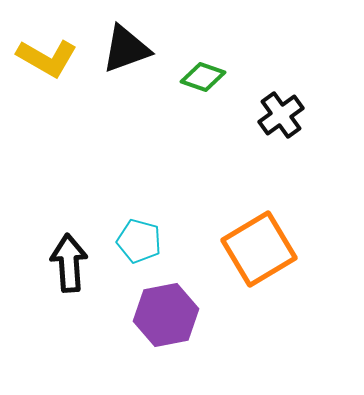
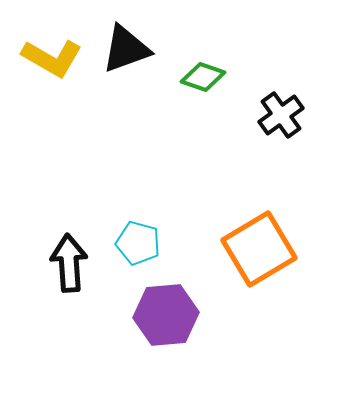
yellow L-shape: moved 5 px right
cyan pentagon: moved 1 px left, 2 px down
purple hexagon: rotated 6 degrees clockwise
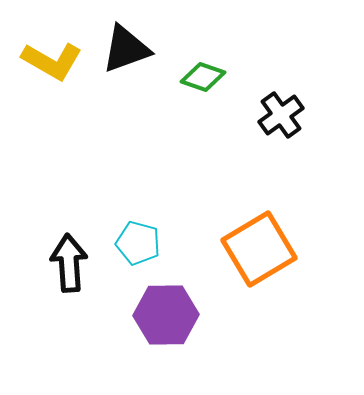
yellow L-shape: moved 3 px down
purple hexagon: rotated 4 degrees clockwise
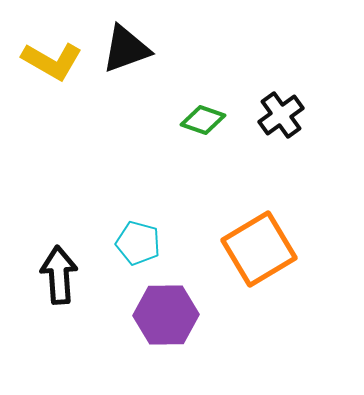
green diamond: moved 43 px down
black arrow: moved 10 px left, 12 px down
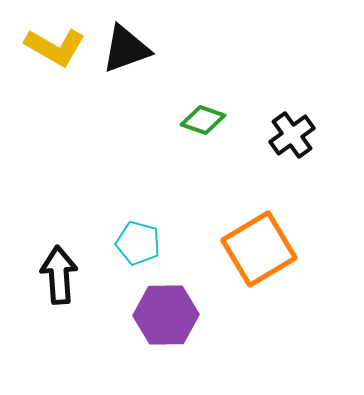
yellow L-shape: moved 3 px right, 14 px up
black cross: moved 11 px right, 20 px down
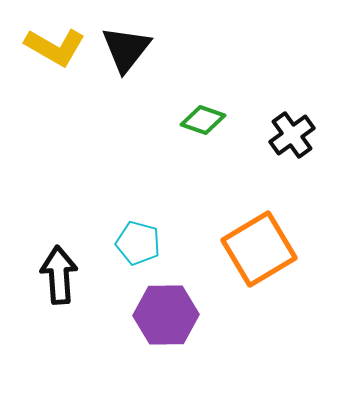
black triangle: rotated 32 degrees counterclockwise
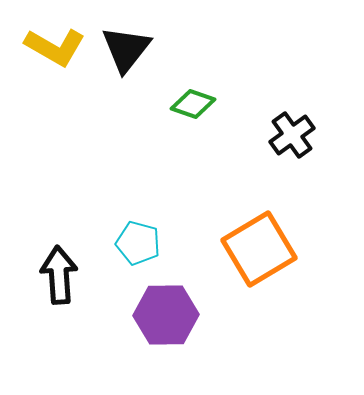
green diamond: moved 10 px left, 16 px up
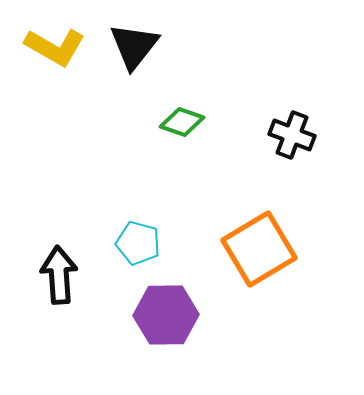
black triangle: moved 8 px right, 3 px up
green diamond: moved 11 px left, 18 px down
black cross: rotated 33 degrees counterclockwise
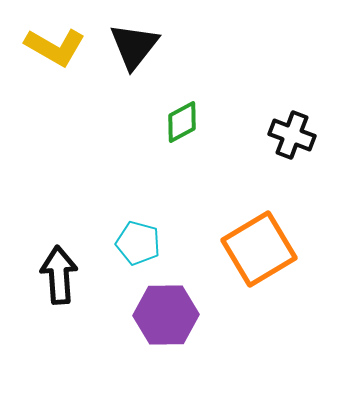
green diamond: rotated 48 degrees counterclockwise
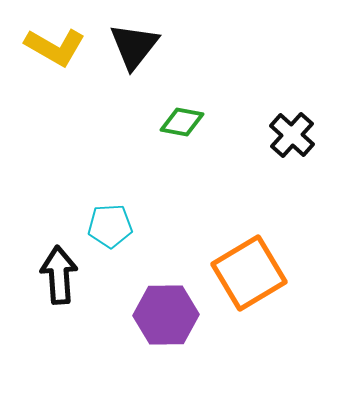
green diamond: rotated 39 degrees clockwise
black cross: rotated 21 degrees clockwise
cyan pentagon: moved 28 px left, 17 px up; rotated 18 degrees counterclockwise
orange square: moved 10 px left, 24 px down
